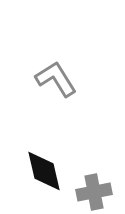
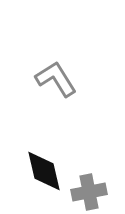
gray cross: moved 5 px left
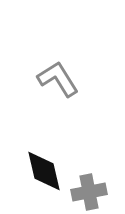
gray L-shape: moved 2 px right
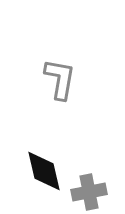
gray L-shape: moved 2 px right; rotated 42 degrees clockwise
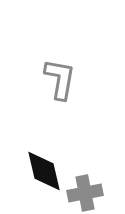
gray cross: moved 4 px left, 1 px down
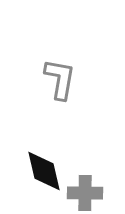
gray cross: rotated 12 degrees clockwise
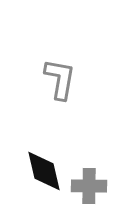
gray cross: moved 4 px right, 7 px up
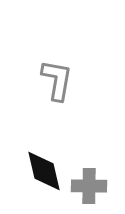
gray L-shape: moved 3 px left, 1 px down
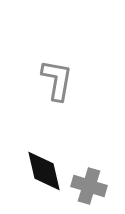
gray cross: rotated 16 degrees clockwise
